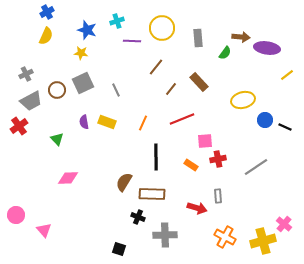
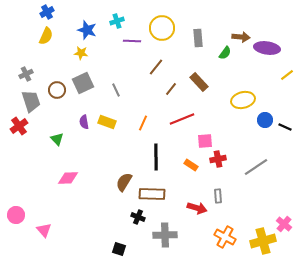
gray trapezoid at (31, 101): rotated 80 degrees counterclockwise
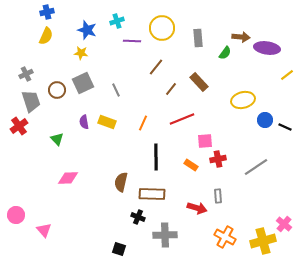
blue cross at (47, 12): rotated 16 degrees clockwise
brown semicircle at (124, 182): moved 3 px left; rotated 18 degrees counterclockwise
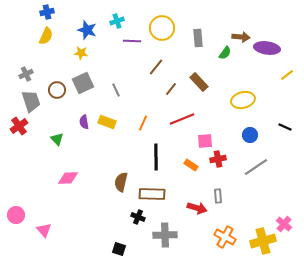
blue circle at (265, 120): moved 15 px left, 15 px down
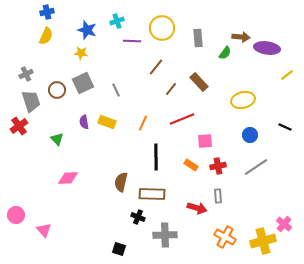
red cross at (218, 159): moved 7 px down
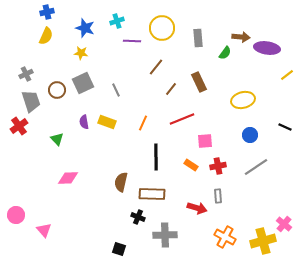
blue star at (87, 30): moved 2 px left, 2 px up
brown rectangle at (199, 82): rotated 18 degrees clockwise
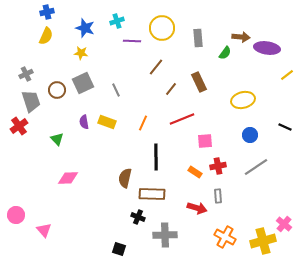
orange rectangle at (191, 165): moved 4 px right, 7 px down
brown semicircle at (121, 182): moved 4 px right, 4 px up
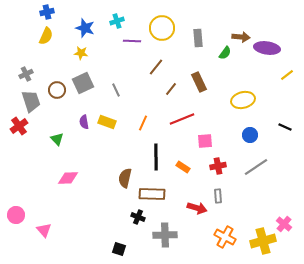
orange rectangle at (195, 172): moved 12 px left, 5 px up
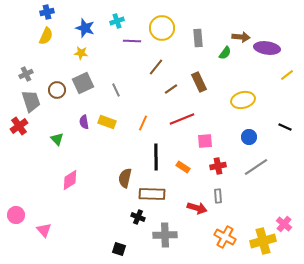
brown line at (171, 89): rotated 16 degrees clockwise
blue circle at (250, 135): moved 1 px left, 2 px down
pink diamond at (68, 178): moved 2 px right, 2 px down; rotated 30 degrees counterclockwise
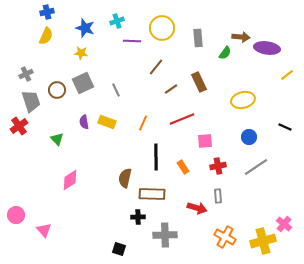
orange rectangle at (183, 167): rotated 24 degrees clockwise
black cross at (138, 217): rotated 24 degrees counterclockwise
